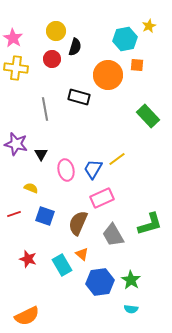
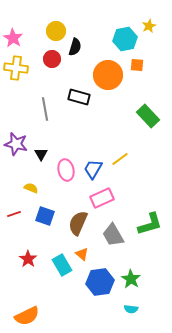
yellow line: moved 3 px right
red star: rotated 18 degrees clockwise
green star: moved 1 px up
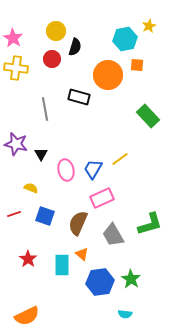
cyan rectangle: rotated 30 degrees clockwise
cyan semicircle: moved 6 px left, 5 px down
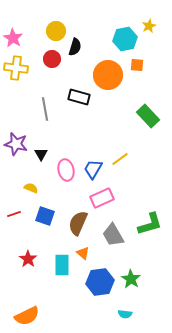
orange triangle: moved 1 px right, 1 px up
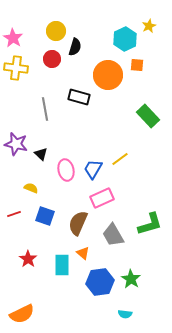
cyan hexagon: rotated 15 degrees counterclockwise
black triangle: rotated 16 degrees counterclockwise
orange semicircle: moved 5 px left, 2 px up
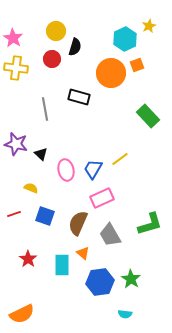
orange square: rotated 24 degrees counterclockwise
orange circle: moved 3 px right, 2 px up
gray trapezoid: moved 3 px left
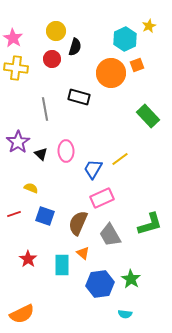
purple star: moved 2 px right, 2 px up; rotated 25 degrees clockwise
pink ellipse: moved 19 px up; rotated 10 degrees clockwise
blue hexagon: moved 2 px down
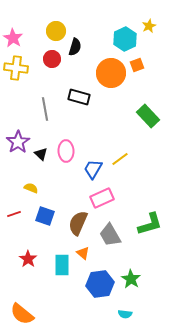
orange semicircle: rotated 65 degrees clockwise
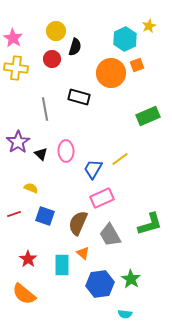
green rectangle: rotated 70 degrees counterclockwise
orange semicircle: moved 2 px right, 20 px up
